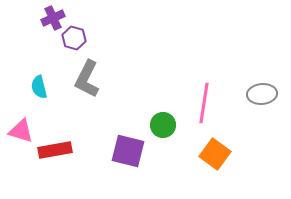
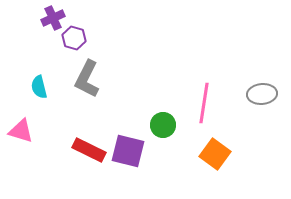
red rectangle: moved 34 px right; rotated 36 degrees clockwise
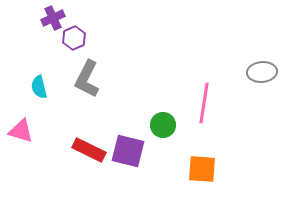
purple hexagon: rotated 20 degrees clockwise
gray ellipse: moved 22 px up
orange square: moved 13 px left, 15 px down; rotated 32 degrees counterclockwise
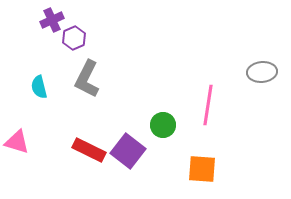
purple cross: moved 1 px left, 2 px down
pink line: moved 4 px right, 2 px down
pink triangle: moved 4 px left, 11 px down
purple square: rotated 24 degrees clockwise
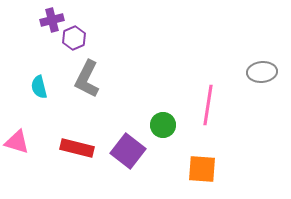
purple cross: rotated 10 degrees clockwise
red rectangle: moved 12 px left, 2 px up; rotated 12 degrees counterclockwise
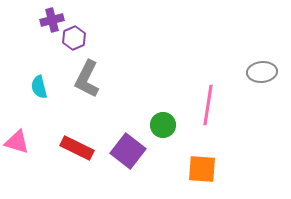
red rectangle: rotated 12 degrees clockwise
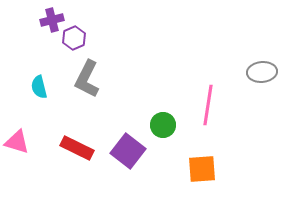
orange square: rotated 8 degrees counterclockwise
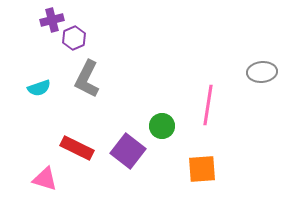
cyan semicircle: moved 1 px down; rotated 95 degrees counterclockwise
green circle: moved 1 px left, 1 px down
pink triangle: moved 28 px right, 37 px down
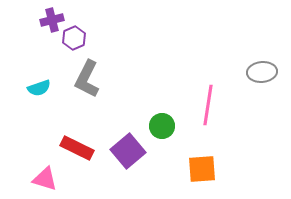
purple square: rotated 12 degrees clockwise
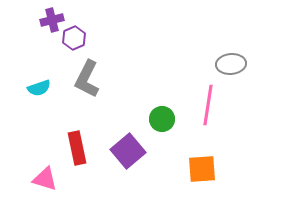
gray ellipse: moved 31 px left, 8 px up
green circle: moved 7 px up
red rectangle: rotated 52 degrees clockwise
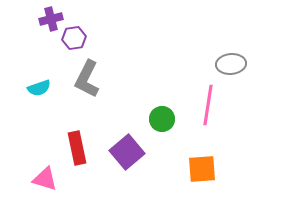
purple cross: moved 1 px left, 1 px up
purple hexagon: rotated 15 degrees clockwise
purple square: moved 1 px left, 1 px down
